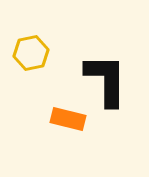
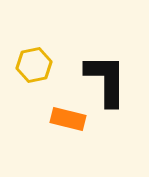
yellow hexagon: moved 3 px right, 12 px down
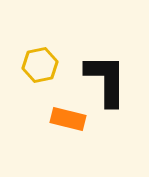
yellow hexagon: moved 6 px right
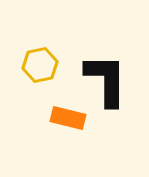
orange rectangle: moved 1 px up
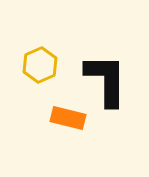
yellow hexagon: rotated 12 degrees counterclockwise
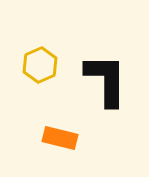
orange rectangle: moved 8 px left, 20 px down
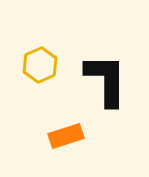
orange rectangle: moved 6 px right, 2 px up; rotated 32 degrees counterclockwise
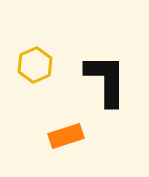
yellow hexagon: moved 5 px left
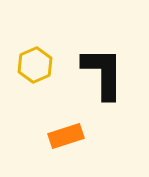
black L-shape: moved 3 px left, 7 px up
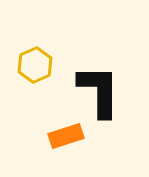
black L-shape: moved 4 px left, 18 px down
